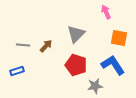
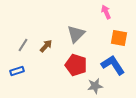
gray line: rotated 64 degrees counterclockwise
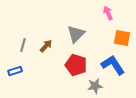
pink arrow: moved 2 px right, 1 px down
orange square: moved 3 px right
gray line: rotated 16 degrees counterclockwise
blue rectangle: moved 2 px left
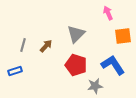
orange square: moved 1 px right, 2 px up; rotated 18 degrees counterclockwise
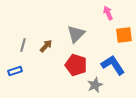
orange square: moved 1 px right, 1 px up
gray star: moved 1 px up; rotated 14 degrees counterclockwise
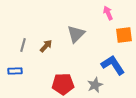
red pentagon: moved 13 px left, 19 px down; rotated 20 degrees counterclockwise
blue rectangle: rotated 16 degrees clockwise
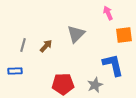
blue L-shape: rotated 20 degrees clockwise
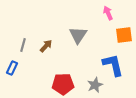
gray triangle: moved 2 px right, 1 px down; rotated 12 degrees counterclockwise
blue rectangle: moved 3 px left, 3 px up; rotated 64 degrees counterclockwise
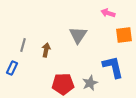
pink arrow: rotated 48 degrees counterclockwise
brown arrow: moved 4 px down; rotated 32 degrees counterclockwise
blue L-shape: moved 2 px down
gray star: moved 5 px left, 2 px up
